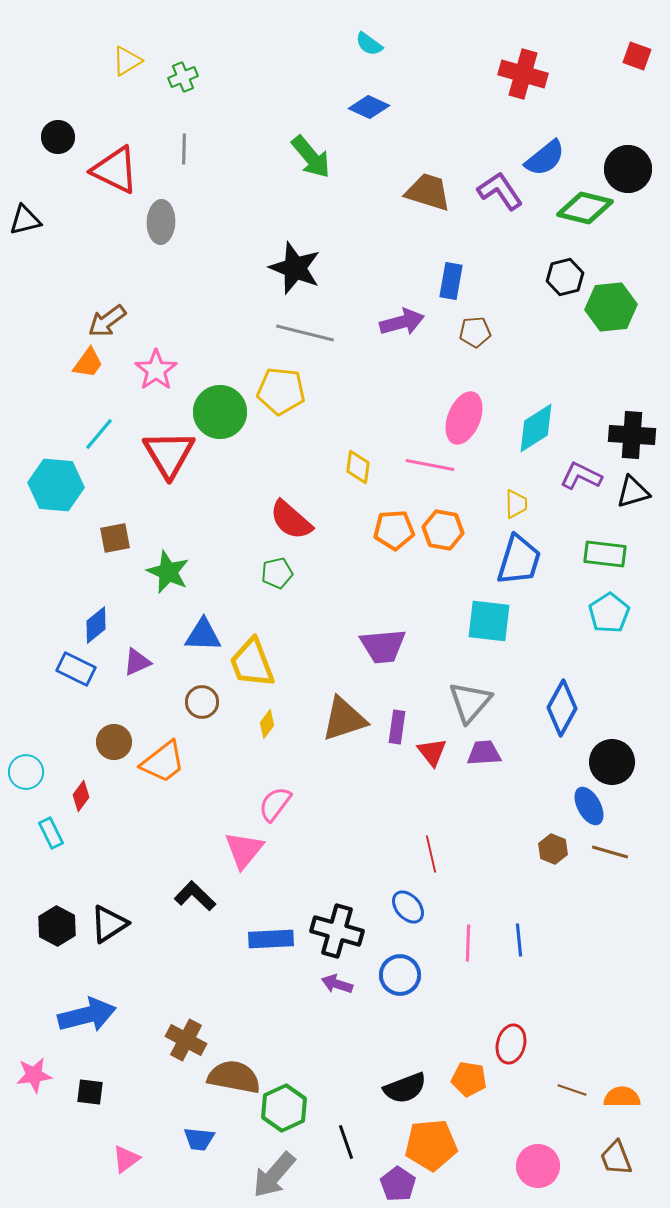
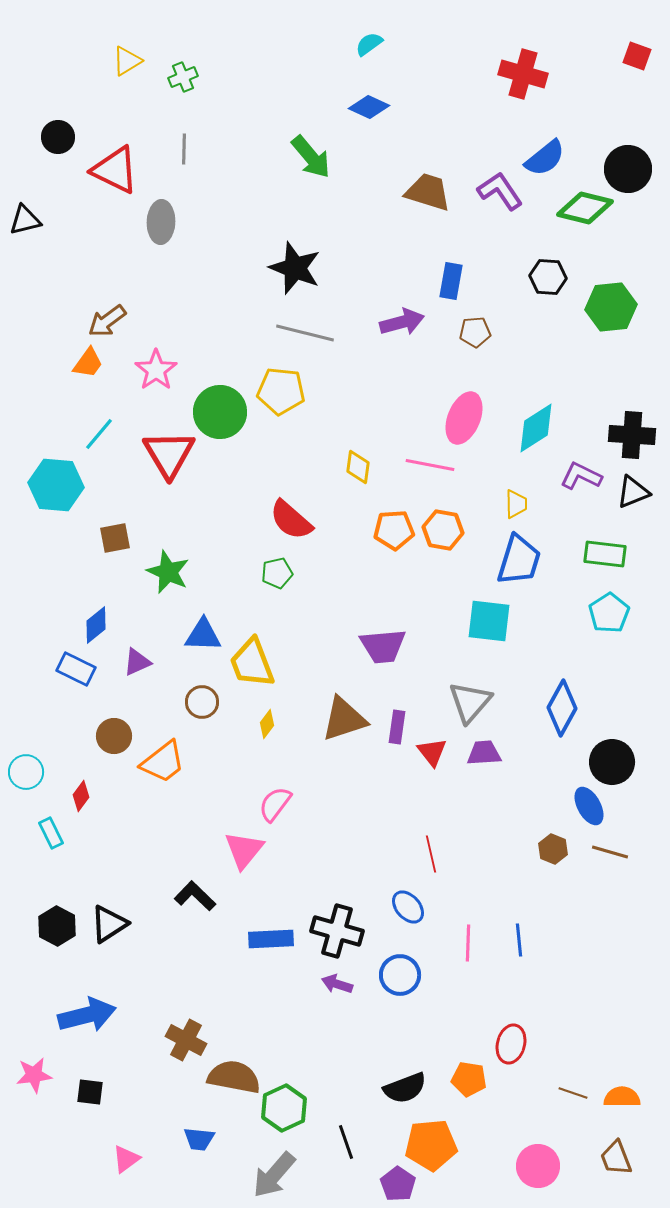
cyan semicircle at (369, 44): rotated 108 degrees clockwise
black hexagon at (565, 277): moved 17 px left; rotated 18 degrees clockwise
black triangle at (633, 492): rotated 6 degrees counterclockwise
brown circle at (114, 742): moved 6 px up
brown line at (572, 1090): moved 1 px right, 3 px down
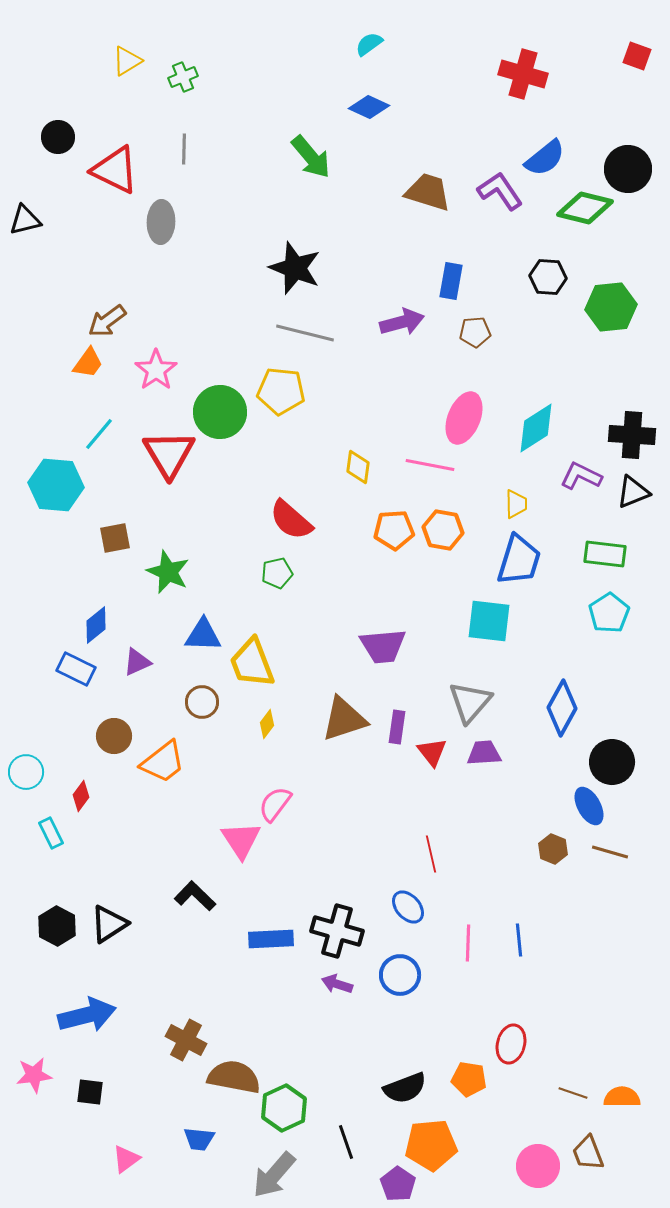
pink triangle at (244, 850): moved 3 px left, 10 px up; rotated 12 degrees counterclockwise
brown trapezoid at (616, 1158): moved 28 px left, 5 px up
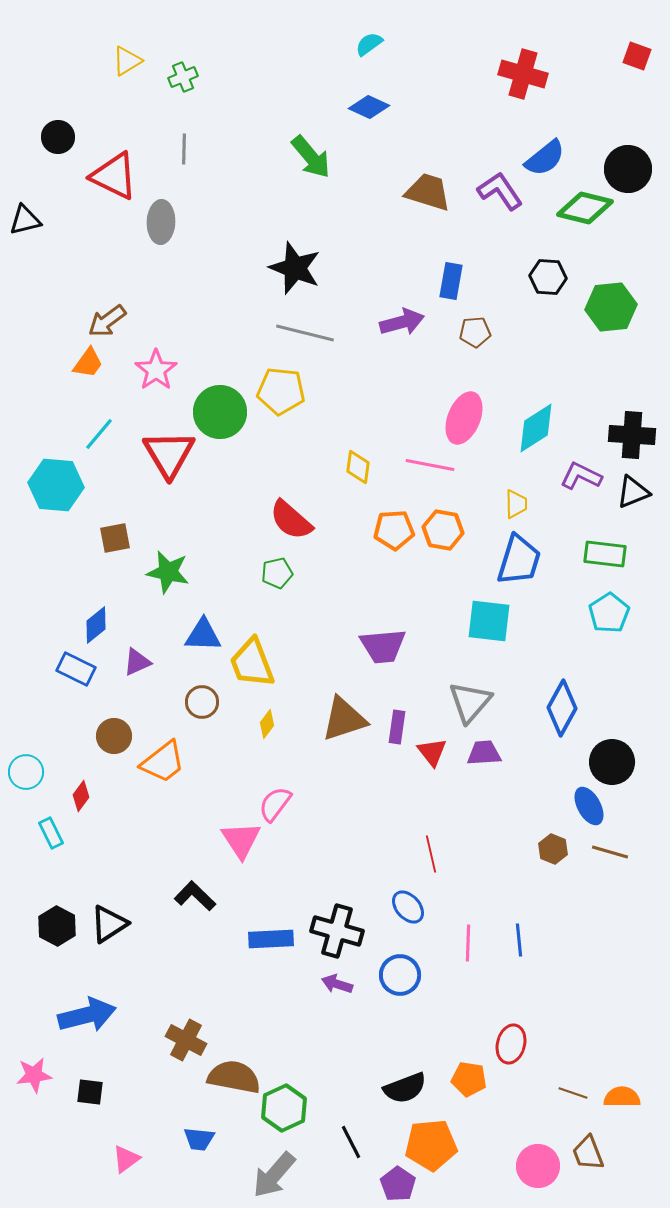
red triangle at (115, 170): moved 1 px left, 6 px down
green star at (168, 572): rotated 12 degrees counterclockwise
black line at (346, 1142): moved 5 px right; rotated 8 degrees counterclockwise
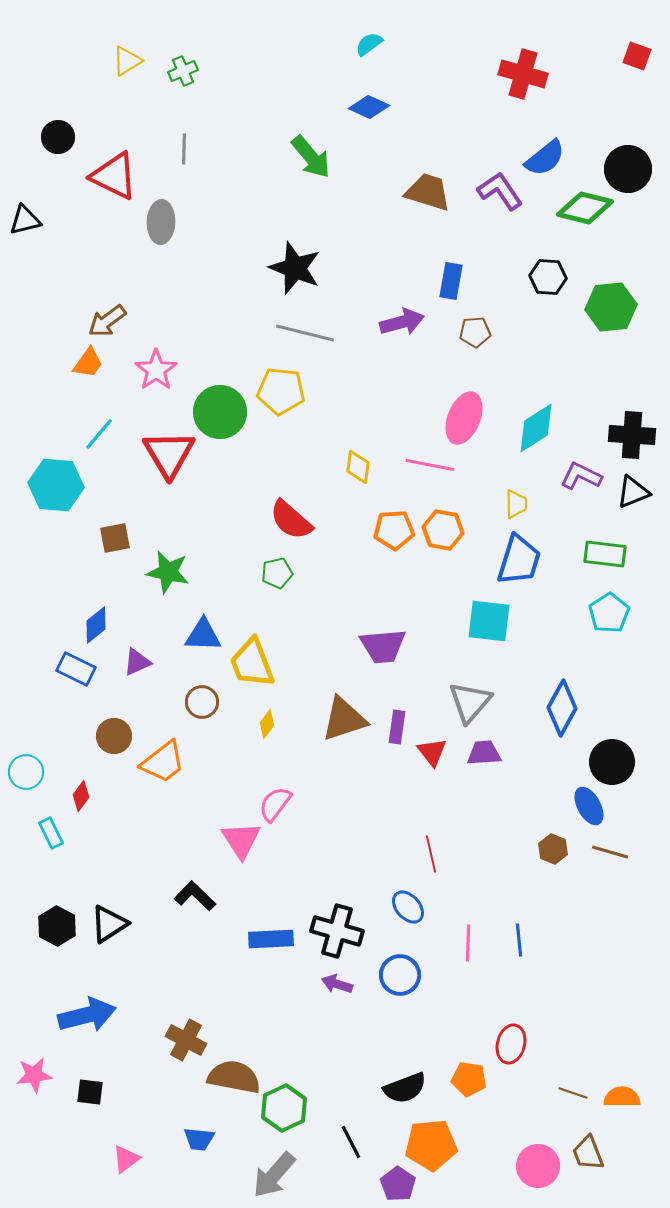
green cross at (183, 77): moved 6 px up
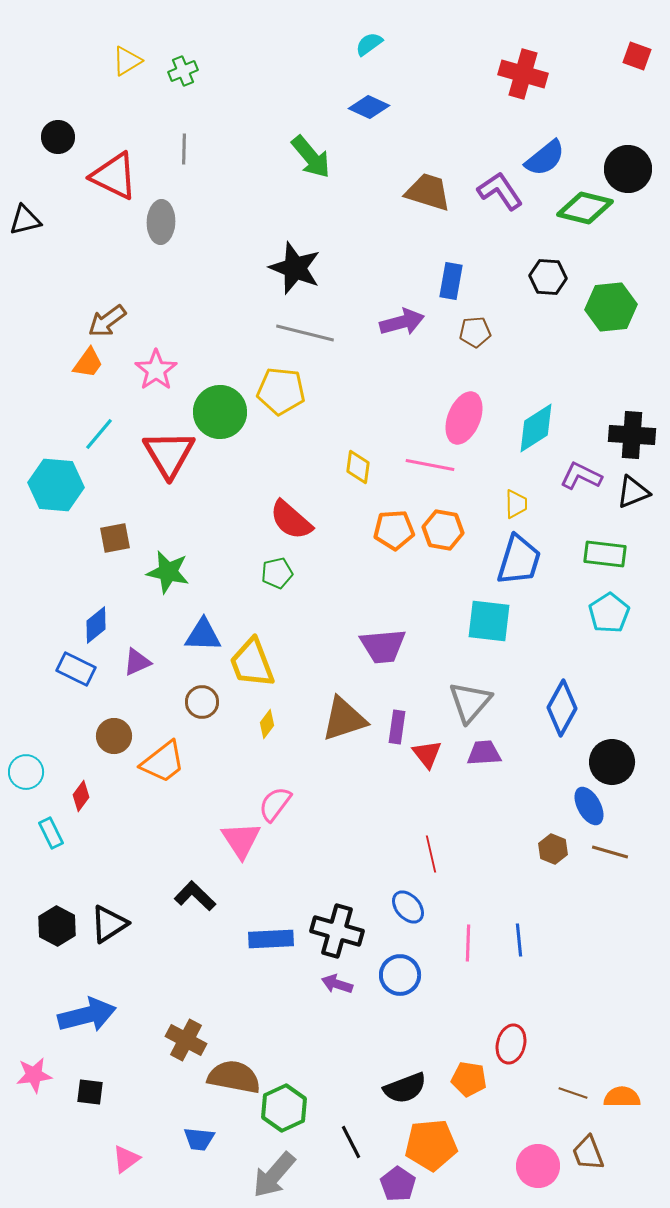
red triangle at (432, 752): moved 5 px left, 2 px down
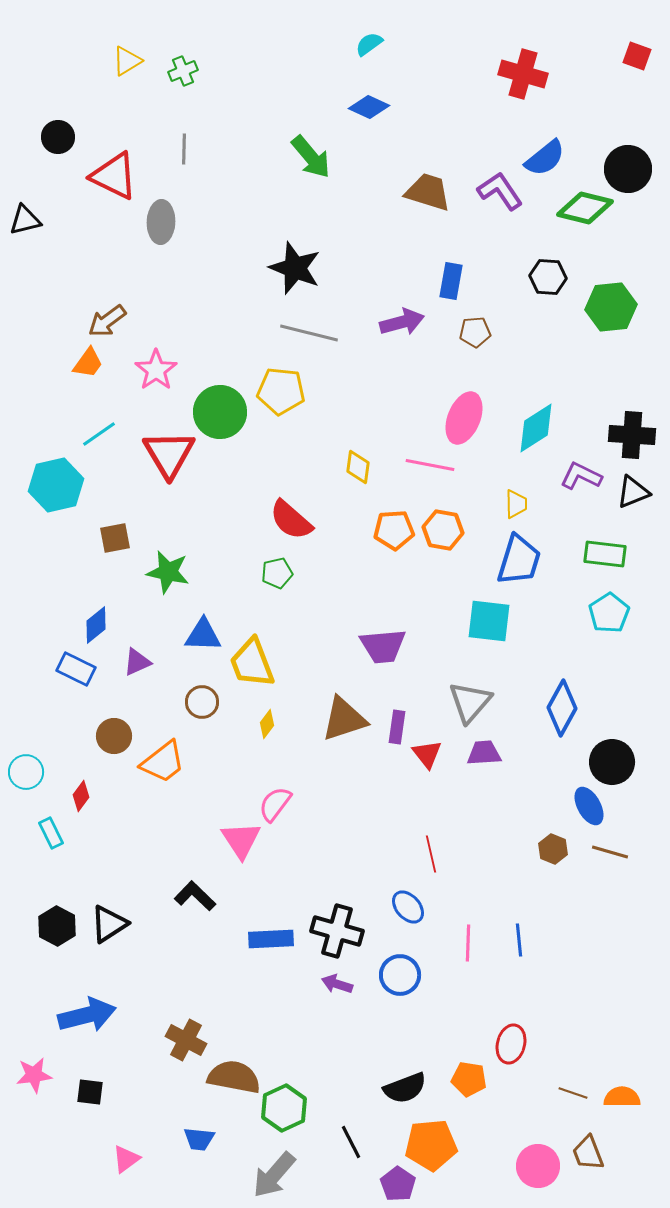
gray line at (305, 333): moved 4 px right
cyan line at (99, 434): rotated 15 degrees clockwise
cyan hexagon at (56, 485): rotated 18 degrees counterclockwise
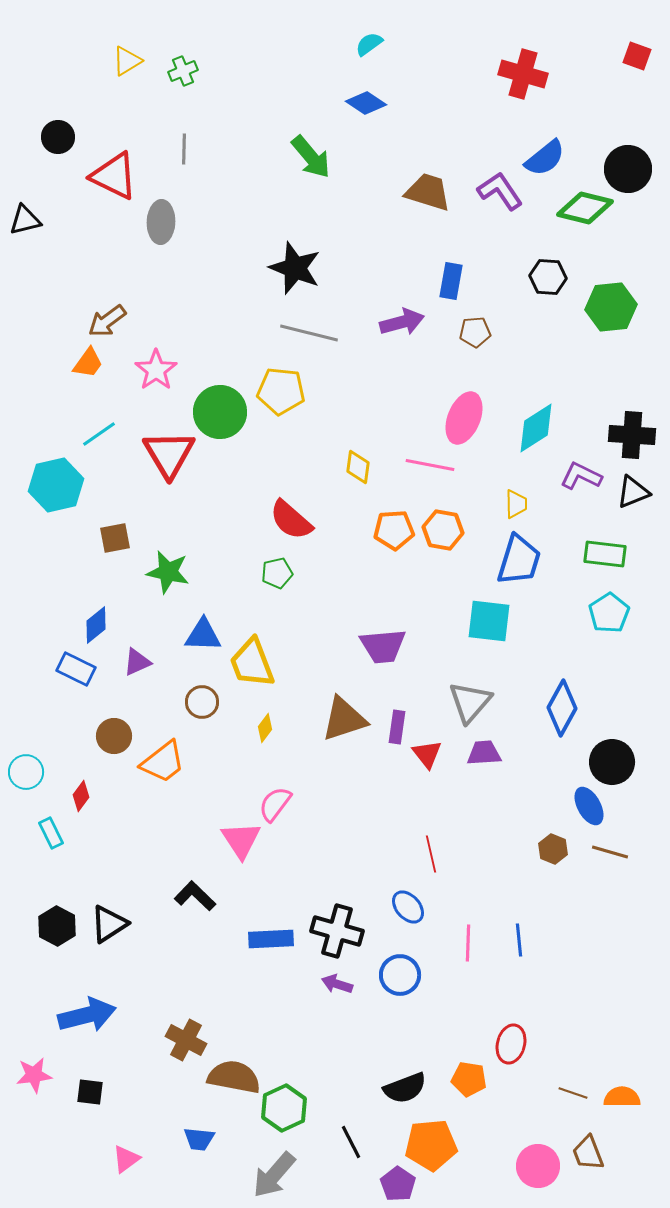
blue diamond at (369, 107): moved 3 px left, 4 px up; rotated 9 degrees clockwise
yellow diamond at (267, 724): moved 2 px left, 4 px down
